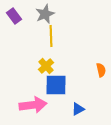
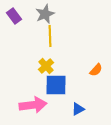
yellow line: moved 1 px left
orange semicircle: moved 5 px left; rotated 56 degrees clockwise
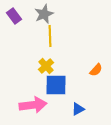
gray star: moved 1 px left
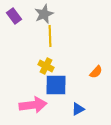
yellow cross: rotated 21 degrees counterclockwise
orange semicircle: moved 2 px down
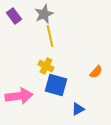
yellow line: rotated 10 degrees counterclockwise
blue square: rotated 15 degrees clockwise
pink arrow: moved 14 px left, 9 px up
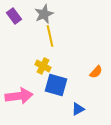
yellow cross: moved 3 px left
